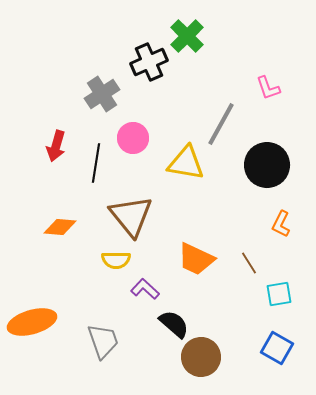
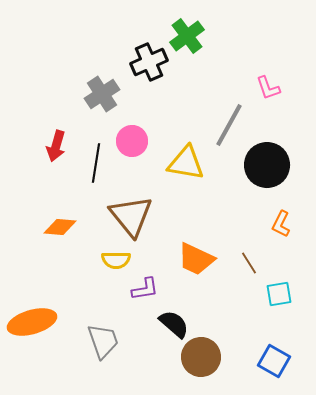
green cross: rotated 8 degrees clockwise
gray line: moved 8 px right, 1 px down
pink circle: moved 1 px left, 3 px down
purple L-shape: rotated 128 degrees clockwise
blue square: moved 3 px left, 13 px down
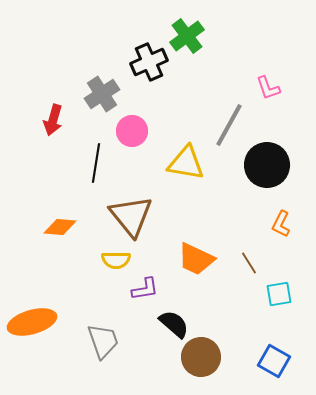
pink circle: moved 10 px up
red arrow: moved 3 px left, 26 px up
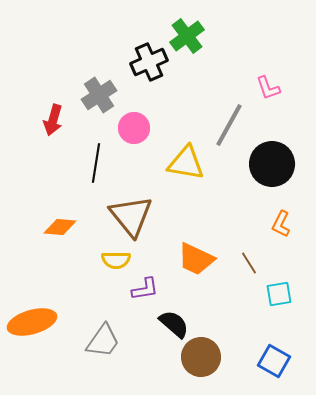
gray cross: moved 3 px left, 1 px down
pink circle: moved 2 px right, 3 px up
black circle: moved 5 px right, 1 px up
gray trapezoid: rotated 54 degrees clockwise
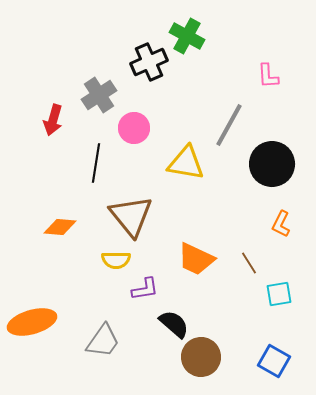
green cross: rotated 24 degrees counterclockwise
pink L-shape: moved 12 px up; rotated 16 degrees clockwise
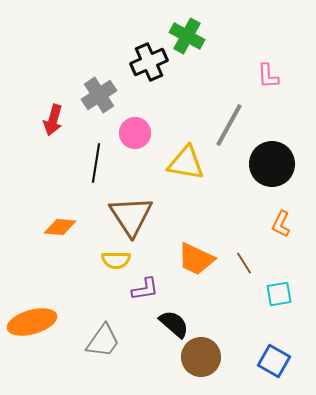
pink circle: moved 1 px right, 5 px down
brown triangle: rotated 6 degrees clockwise
brown line: moved 5 px left
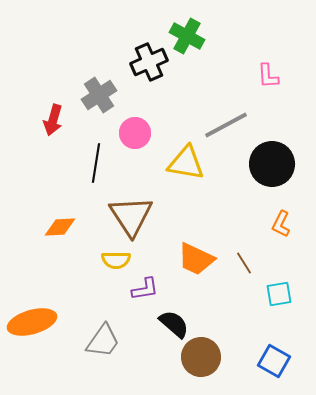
gray line: moved 3 px left; rotated 33 degrees clockwise
orange diamond: rotated 8 degrees counterclockwise
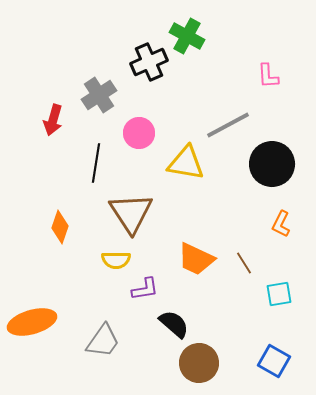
gray line: moved 2 px right
pink circle: moved 4 px right
brown triangle: moved 3 px up
orange diamond: rotated 68 degrees counterclockwise
brown circle: moved 2 px left, 6 px down
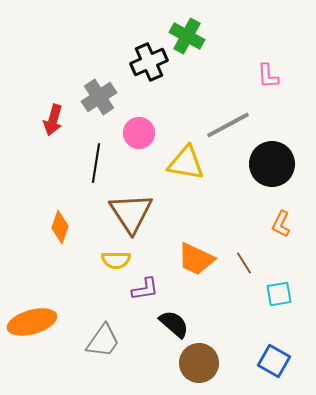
gray cross: moved 2 px down
